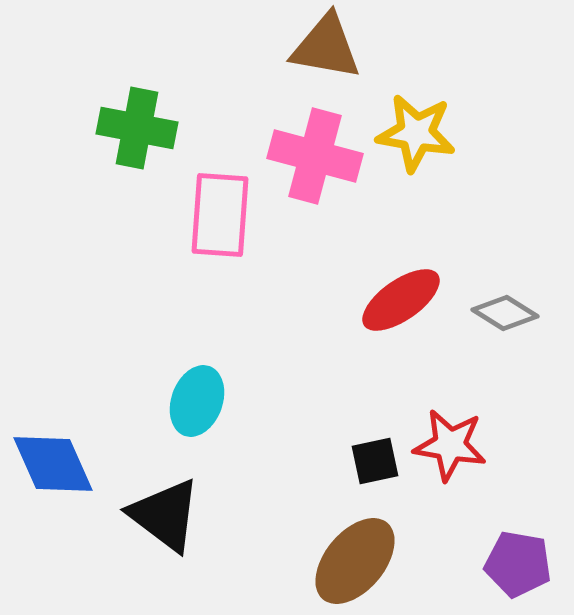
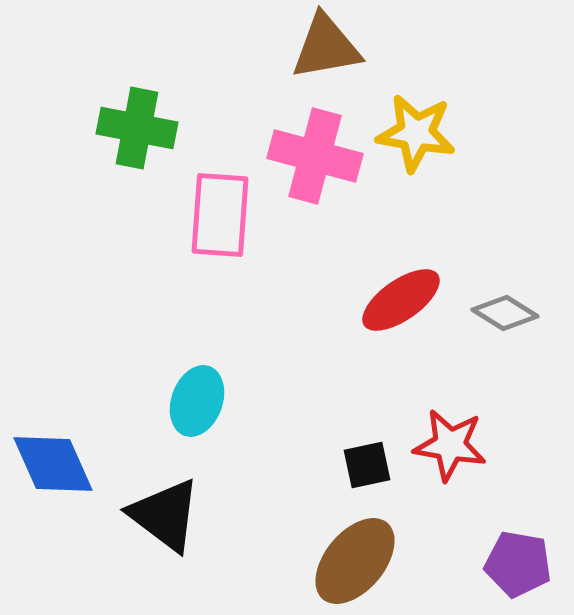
brown triangle: rotated 20 degrees counterclockwise
black square: moved 8 px left, 4 px down
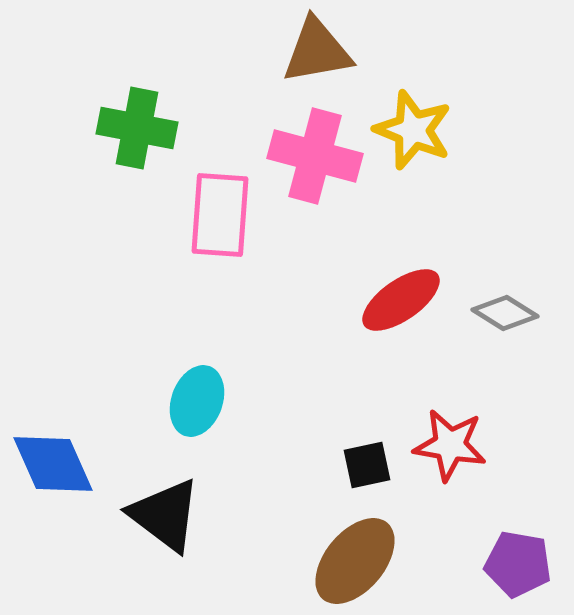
brown triangle: moved 9 px left, 4 px down
yellow star: moved 3 px left, 3 px up; rotated 12 degrees clockwise
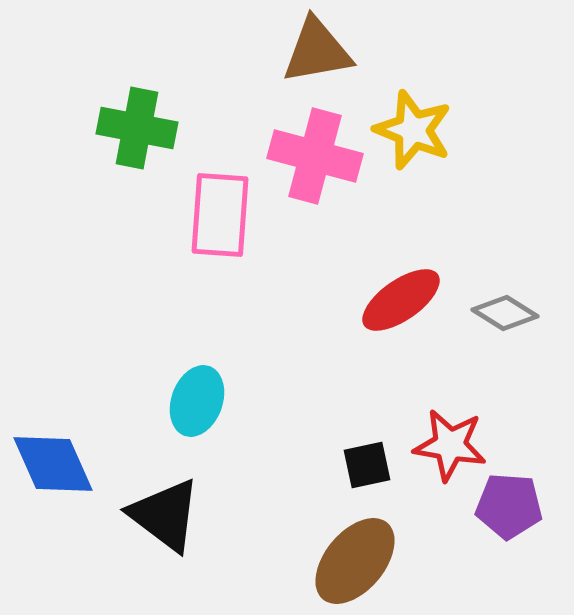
purple pentagon: moved 9 px left, 58 px up; rotated 6 degrees counterclockwise
